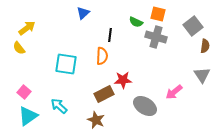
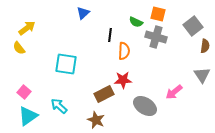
orange semicircle: moved 22 px right, 5 px up
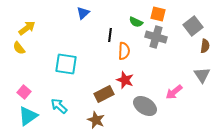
red star: moved 2 px right; rotated 24 degrees clockwise
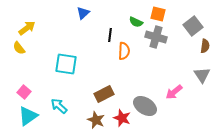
red star: moved 3 px left, 38 px down
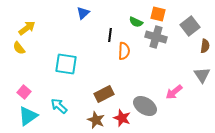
gray square: moved 3 px left
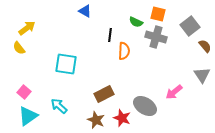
blue triangle: moved 2 px right, 2 px up; rotated 48 degrees counterclockwise
brown semicircle: rotated 48 degrees counterclockwise
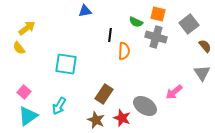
blue triangle: rotated 40 degrees counterclockwise
gray square: moved 1 px left, 2 px up
gray triangle: moved 2 px up
brown rectangle: rotated 30 degrees counterclockwise
cyan arrow: rotated 102 degrees counterclockwise
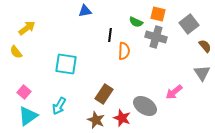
yellow semicircle: moved 3 px left, 4 px down
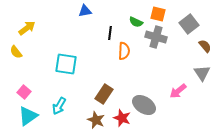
black line: moved 2 px up
pink arrow: moved 4 px right, 1 px up
gray ellipse: moved 1 px left, 1 px up
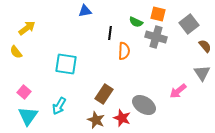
cyan triangle: rotated 20 degrees counterclockwise
